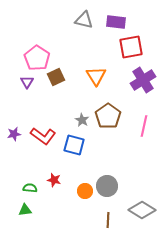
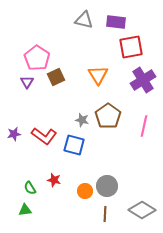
orange triangle: moved 2 px right, 1 px up
gray star: rotated 16 degrees counterclockwise
red L-shape: moved 1 px right
green semicircle: rotated 128 degrees counterclockwise
brown line: moved 3 px left, 6 px up
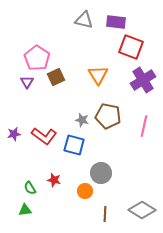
red square: rotated 30 degrees clockwise
brown pentagon: rotated 25 degrees counterclockwise
gray circle: moved 6 px left, 13 px up
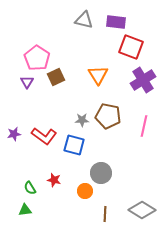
gray star: rotated 16 degrees counterclockwise
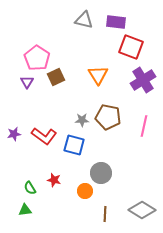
brown pentagon: moved 1 px down
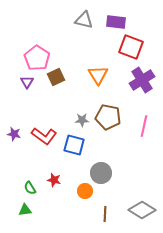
purple cross: moved 1 px left
purple star: rotated 24 degrees clockwise
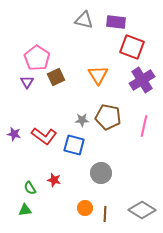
red square: moved 1 px right
orange circle: moved 17 px down
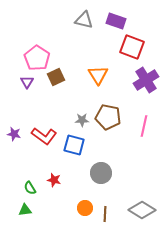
purple rectangle: moved 1 px up; rotated 12 degrees clockwise
purple cross: moved 4 px right
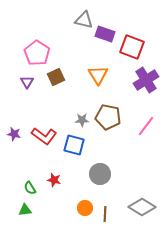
purple rectangle: moved 11 px left, 13 px down
pink pentagon: moved 5 px up
pink line: moved 2 px right; rotated 25 degrees clockwise
gray circle: moved 1 px left, 1 px down
gray diamond: moved 3 px up
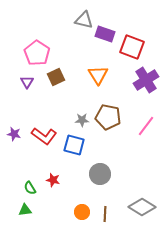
red star: moved 1 px left
orange circle: moved 3 px left, 4 px down
